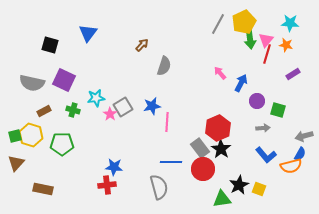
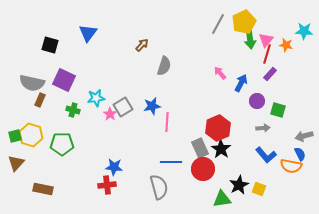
cyan star at (290, 23): moved 14 px right, 8 px down
purple rectangle at (293, 74): moved 23 px left; rotated 16 degrees counterclockwise
brown rectangle at (44, 111): moved 4 px left, 11 px up; rotated 40 degrees counterclockwise
gray rectangle at (200, 148): rotated 12 degrees clockwise
blue semicircle at (300, 154): rotated 56 degrees counterclockwise
orange semicircle at (291, 166): rotated 25 degrees clockwise
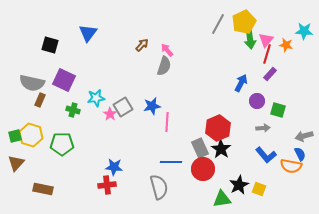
pink arrow at (220, 73): moved 53 px left, 23 px up
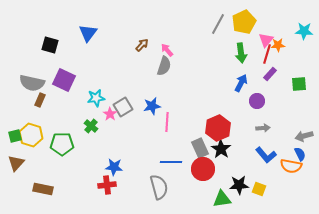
green arrow at (250, 39): moved 9 px left, 14 px down
orange star at (286, 45): moved 8 px left; rotated 16 degrees counterclockwise
green cross at (73, 110): moved 18 px right, 16 px down; rotated 24 degrees clockwise
green square at (278, 110): moved 21 px right, 26 px up; rotated 21 degrees counterclockwise
black star at (239, 185): rotated 24 degrees clockwise
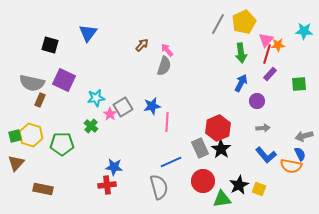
blue line at (171, 162): rotated 25 degrees counterclockwise
red circle at (203, 169): moved 12 px down
black star at (239, 185): rotated 24 degrees counterclockwise
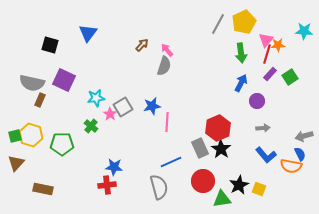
green square at (299, 84): moved 9 px left, 7 px up; rotated 28 degrees counterclockwise
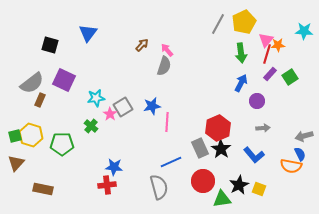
gray semicircle at (32, 83): rotated 50 degrees counterclockwise
blue L-shape at (266, 155): moved 12 px left
